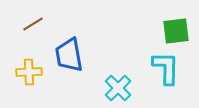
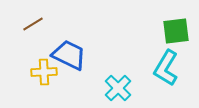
blue trapezoid: rotated 126 degrees clockwise
cyan L-shape: rotated 150 degrees counterclockwise
yellow cross: moved 15 px right
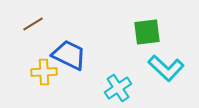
green square: moved 29 px left, 1 px down
cyan L-shape: rotated 78 degrees counterclockwise
cyan cross: rotated 12 degrees clockwise
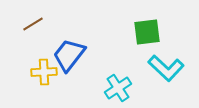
blue trapezoid: rotated 78 degrees counterclockwise
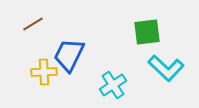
blue trapezoid: rotated 12 degrees counterclockwise
cyan cross: moved 5 px left, 3 px up
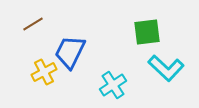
blue trapezoid: moved 1 px right, 3 px up
yellow cross: rotated 25 degrees counterclockwise
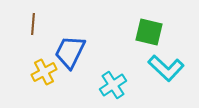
brown line: rotated 55 degrees counterclockwise
green square: moved 2 px right; rotated 20 degrees clockwise
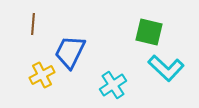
yellow cross: moved 2 px left, 3 px down
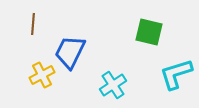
cyan L-shape: moved 10 px right, 6 px down; rotated 120 degrees clockwise
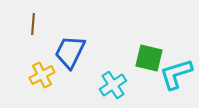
green square: moved 26 px down
